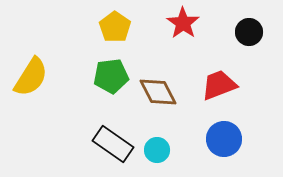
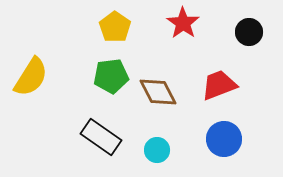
black rectangle: moved 12 px left, 7 px up
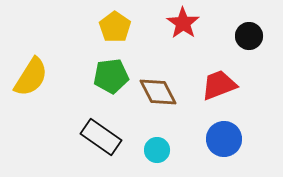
black circle: moved 4 px down
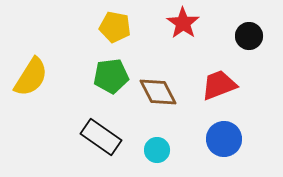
yellow pentagon: rotated 24 degrees counterclockwise
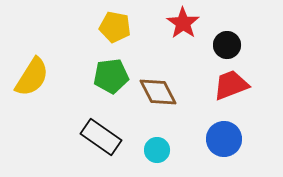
black circle: moved 22 px left, 9 px down
yellow semicircle: moved 1 px right
red trapezoid: moved 12 px right
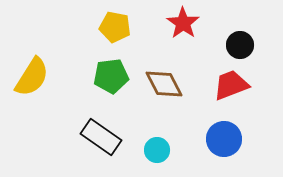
black circle: moved 13 px right
brown diamond: moved 6 px right, 8 px up
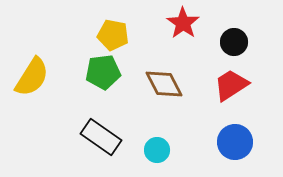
yellow pentagon: moved 2 px left, 8 px down
black circle: moved 6 px left, 3 px up
green pentagon: moved 8 px left, 4 px up
red trapezoid: rotated 12 degrees counterclockwise
blue circle: moved 11 px right, 3 px down
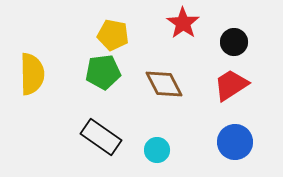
yellow semicircle: moved 3 px up; rotated 33 degrees counterclockwise
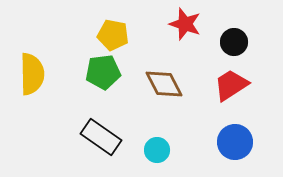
red star: moved 2 px right, 1 px down; rotated 16 degrees counterclockwise
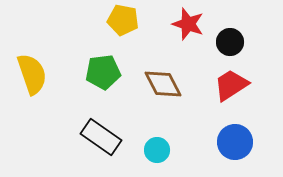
red star: moved 3 px right
yellow pentagon: moved 10 px right, 15 px up
black circle: moved 4 px left
yellow semicircle: rotated 18 degrees counterclockwise
brown diamond: moved 1 px left
